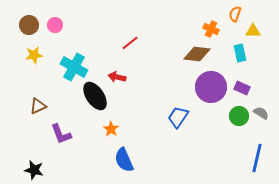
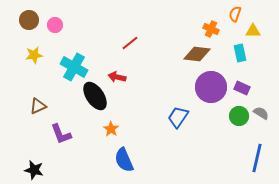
brown circle: moved 5 px up
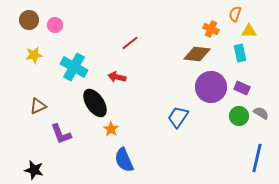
yellow triangle: moved 4 px left
black ellipse: moved 7 px down
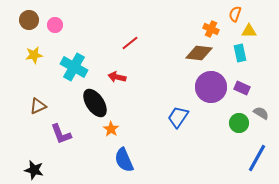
brown diamond: moved 2 px right, 1 px up
green circle: moved 7 px down
blue line: rotated 16 degrees clockwise
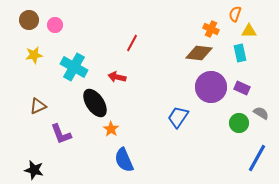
red line: moved 2 px right; rotated 24 degrees counterclockwise
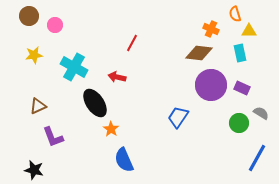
orange semicircle: rotated 35 degrees counterclockwise
brown circle: moved 4 px up
purple circle: moved 2 px up
purple L-shape: moved 8 px left, 3 px down
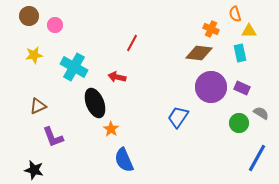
purple circle: moved 2 px down
black ellipse: rotated 12 degrees clockwise
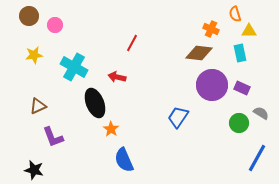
purple circle: moved 1 px right, 2 px up
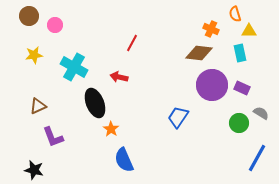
red arrow: moved 2 px right
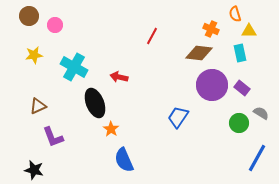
red line: moved 20 px right, 7 px up
purple rectangle: rotated 14 degrees clockwise
